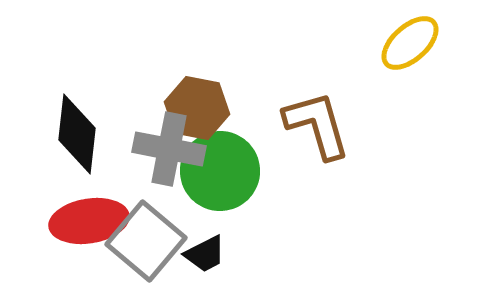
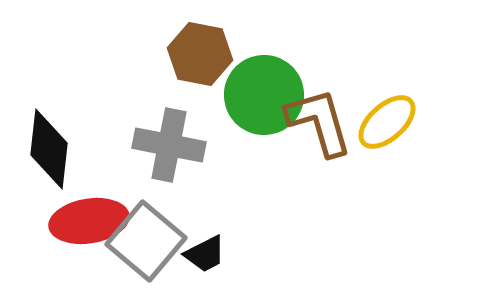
yellow ellipse: moved 23 px left, 79 px down
brown hexagon: moved 3 px right, 54 px up
brown L-shape: moved 2 px right, 3 px up
black diamond: moved 28 px left, 15 px down
gray cross: moved 4 px up
green circle: moved 44 px right, 76 px up
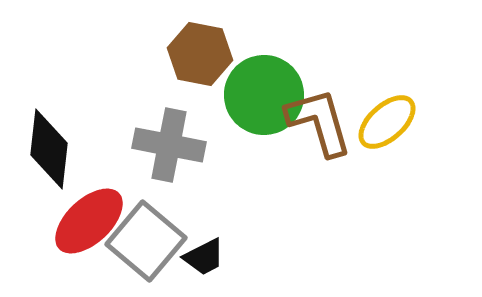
red ellipse: rotated 34 degrees counterclockwise
black trapezoid: moved 1 px left, 3 px down
